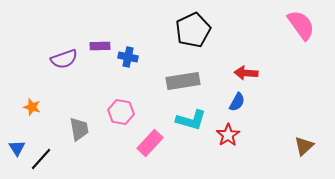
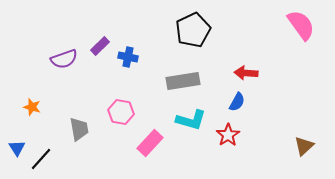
purple rectangle: rotated 42 degrees counterclockwise
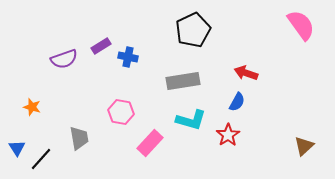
purple rectangle: moved 1 px right; rotated 12 degrees clockwise
red arrow: rotated 15 degrees clockwise
gray trapezoid: moved 9 px down
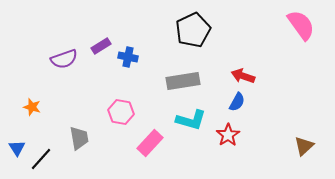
red arrow: moved 3 px left, 3 px down
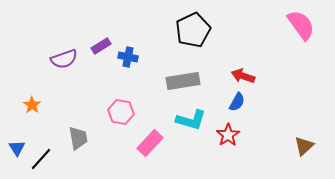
orange star: moved 2 px up; rotated 18 degrees clockwise
gray trapezoid: moved 1 px left
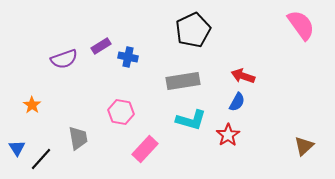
pink rectangle: moved 5 px left, 6 px down
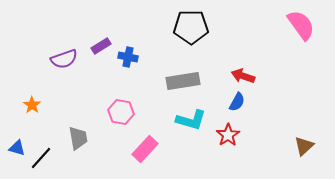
black pentagon: moved 2 px left, 3 px up; rotated 24 degrees clockwise
blue triangle: rotated 42 degrees counterclockwise
black line: moved 1 px up
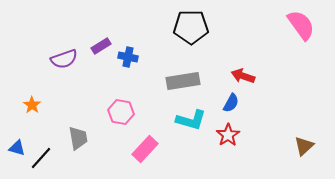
blue semicircle: moved 6 px left, 1 px down
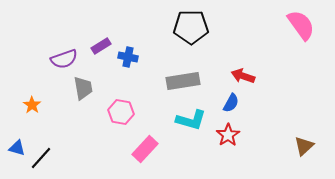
gray trapezoid: moved 5 px right, 50 px up
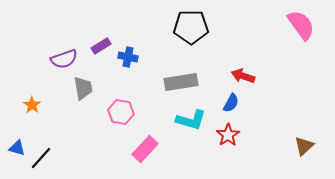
gray rectangle: moved 2 px left, 1 px down
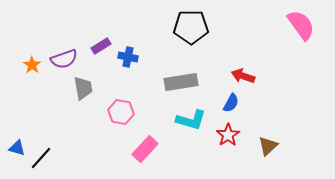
orange star: moved 40 px up
brown triangle: moved 36 px left
